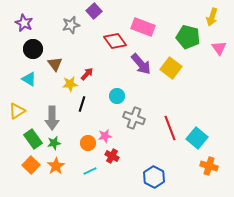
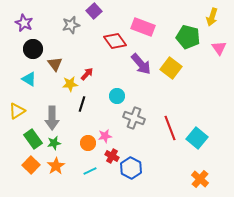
orange cross: moved 9 px left, 13 px down; rotated 24 degrees clockwise
blue hexagon: moved 23 px left, 9 px up
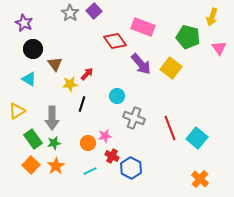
gray star: moved 1 px left, 12 px up; rotated 24 degrees counterclockwise
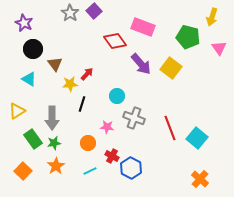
pink star: moved 2 px right, 9 px up; rotated 16 degrees clockwise
orange square: moved 8 px left, 6 px down
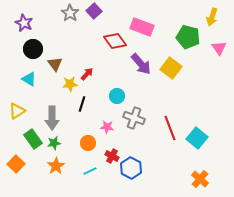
pink rectangle: moved 1 px left
orange square: moved 7 px left, 7 px up
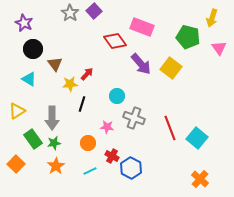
yellow arrow: moved 1 px down
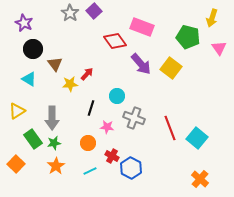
black line: moved 9 px right, 4 px down
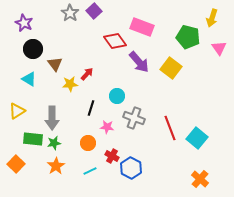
purple arrow: moved 2 px left, 2 px up
green rectangle: rotated 48 degrees counterclockwise
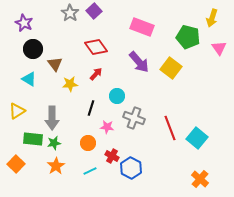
red diamond: moved 19 px left, 6 px down
red arrow: moved 9 px right
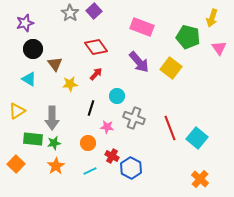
purple star: moved 1 px right; rotated 30 degrees clockwise
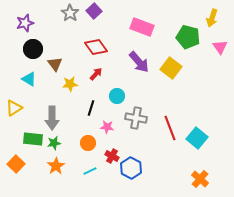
pink triangle: moved 1 px right, 1 px up
yellow triangle: moved 3 px left, 3 px up
gray cross: moved 2 px right; rotated 10 degrees counterclockwise
